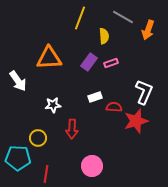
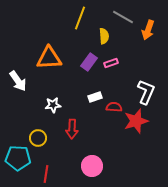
white L-shape: moved 2 px right
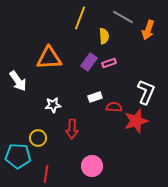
pink rectangle: moved 2 px left
cyan pentagon: moved 2 px up
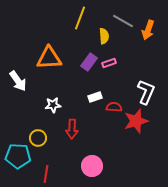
gray line: moved 4 px down
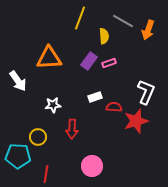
purple rectangle: moved 1 px up
yellow circle: moved 1 px up
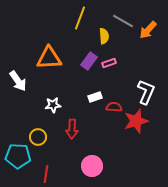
orange arrow: rotated 24 degrees clockwise
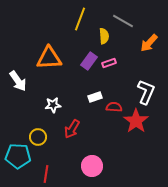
yellow line: moved 1 px down
orange arrow: moved 1 px right, 13 px down
red star: rotated 20 degrees counterclockwise
red arrow: rotated 30 degrees clockwise
